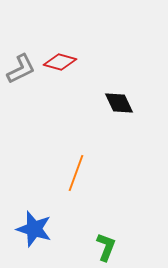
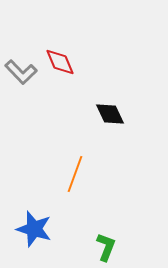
red diamond: rotated 52 degrees clockwise
gray L-shape: moved 3 px down; rotated 72 degrees clockwise
black diamond: moved 9 px left, 11 px down
orange line: moved 1 px left, 1 px down
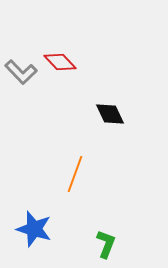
red diamond: rotated 20 degrees counterclockwise
green L-shape: moved 3 px up
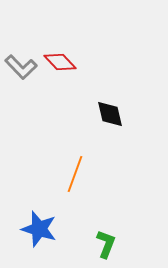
gray L-shape: moved 5 px up
black diamond: rotated 12 degrees clockwise
blue star: moved 5 px right
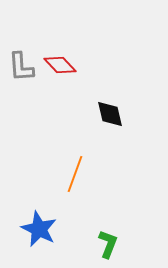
red diamond: moved 3 px down
gray L-shape: rotated 40 degrees clockwise
blue star: rotated 9 degrees clockwise
green L-shape: moved 2 px right
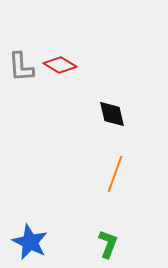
red diamond: rotated 16 degrees counterclockwise
black diamond: moved 2 px right
orange line: moved 40 px right
blue star: moved 9 px left, 13 px down
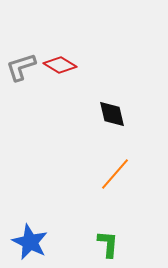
gray L-shape: rotated 76 degrees clockwise
orange line: rotated 21 degrees clockwise
green L-shape: rotated 16 degrees counterclockwise
